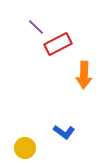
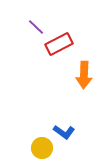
red rectangle: moved 1 px right
yellow circle: moved 17 px right
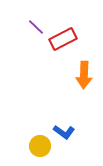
red rectangle: moved 4 px right, 5 px up
yellow circle: moved 2 px left, 2 px up
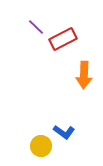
yellow circle: moved 1 px right
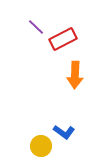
orange arrow: moved 9 px left
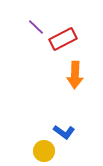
yellow circle: moved 3 px right, 5 px down
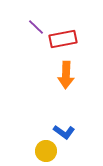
red rectangle: rotated 16 degrees clockwise
orange arrow: moved 9 px left
yellow circle: moved 2 px right
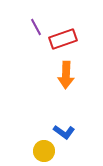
purple line: rotated 18 degrees clockwise
red rectangle: rotated 8 degrees counterclockwise
yellow circle: moved 2 px left
